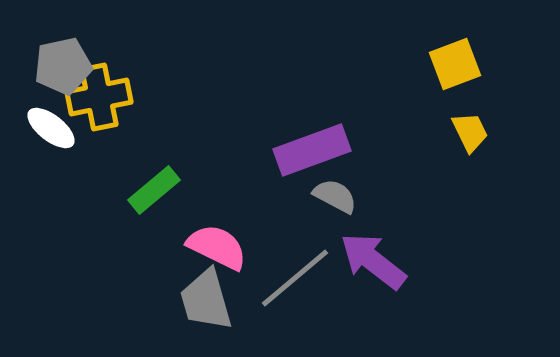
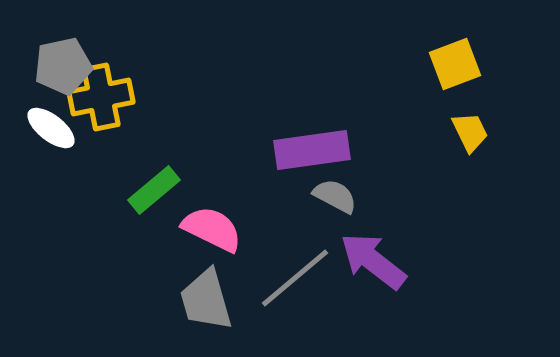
yellow cross: moved 2 px right
purple rectangle: rotated 12 degrees clockwise
pink semicircle: moved 5 px left, 18 px up
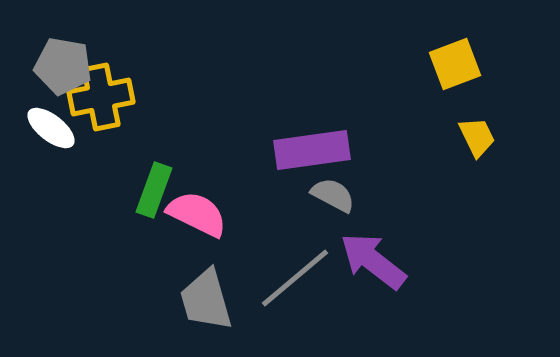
gray pentagon: rotated 22 degrees clockwise
yellow trapezoid: moved 7 px right, 5 px down
green rectangle: rotated 30 degrees counterclockwise
gray semicircle: moved 2 px left, 1 px up
pink semicircle: moved 15 px left, 15 px up
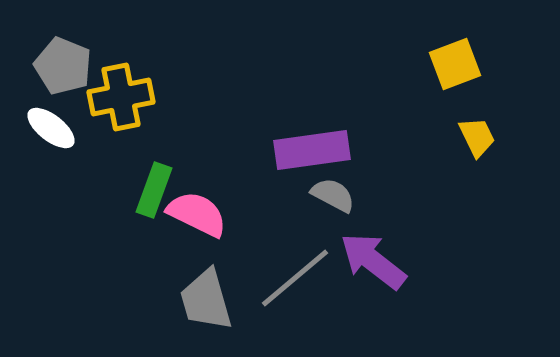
gray pentagon: rotated 12 degrees clockwise
yellow cross: moved 20 px right
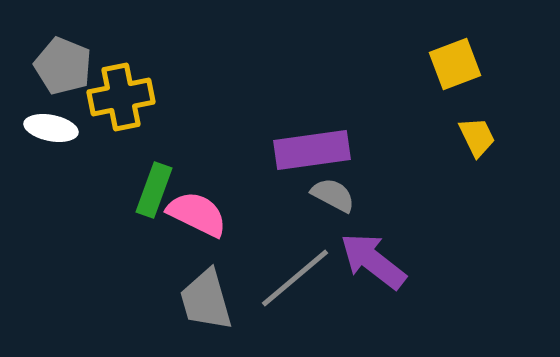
white ellipse: rotated 27 degrees counterclockwise
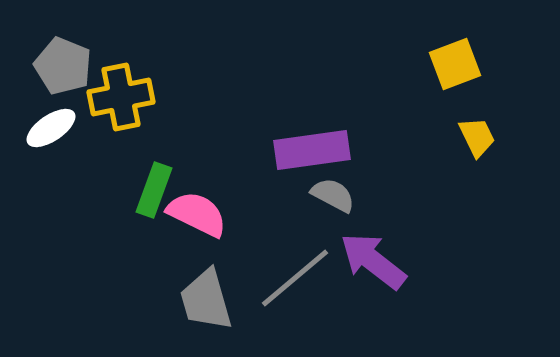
white ellipse: rotated 45 degrees counterclockwise
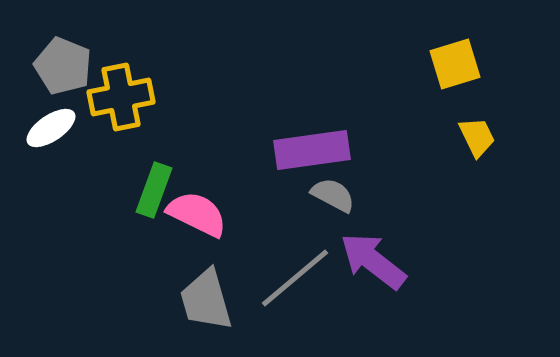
yellow square: rotated 4 degrees clockwise
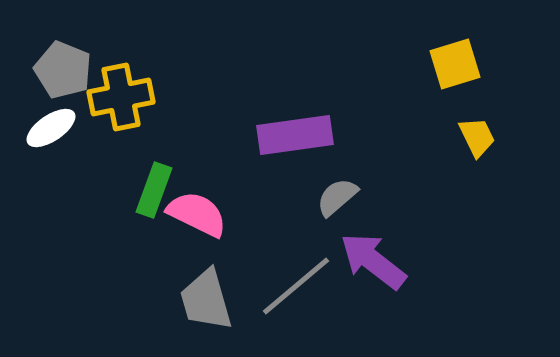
gray pentagon: moved 4 px down
purple rectangle: moved 17 px left, 15 px up
gray semicircle: moved 4 px right, 2 px down; rotated 69 degrees counterclockwise
gray line: moved 1 px right, 8 px down
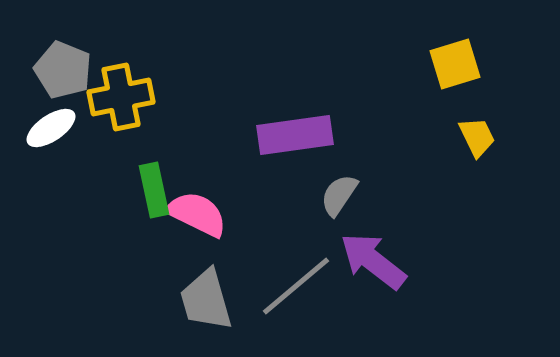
green rectangle: rotated 32 degrees counterclockwise
gray semicircle: moved 2 px right, 2 px up; rotated 15 degrees counterclockwise
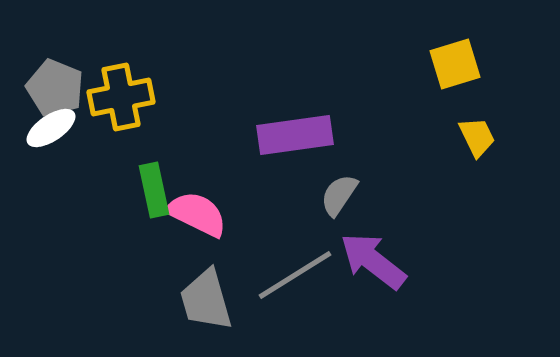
gray pentagon: moved 8 px left, 18 px down
gray line: moved 1 px left, 11 px up; rotated 8 degrees clockwise
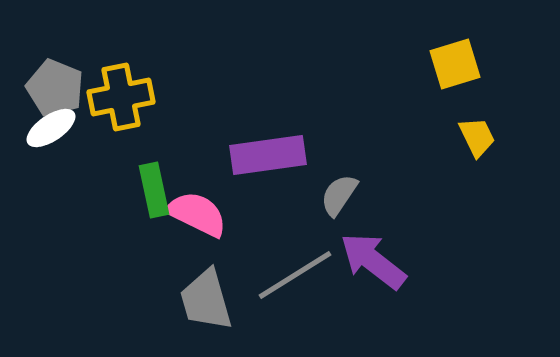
purple rectangle: moved 27 px left, 20 px down
